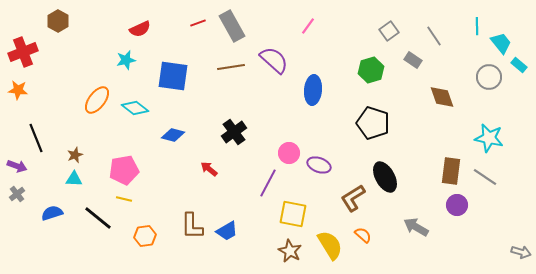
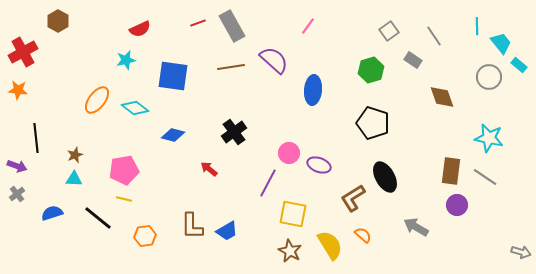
red cross at (23, 52): rotated 8 degrees counterclockwise
black line at (36, 138): rotated 16 degrees clockwise
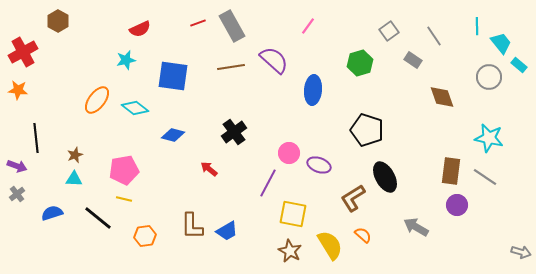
green hexagon at (371, 70): moved 11 px left, 7 px up
black pentagon at (373, 123): moved 6 px left, 7 px down
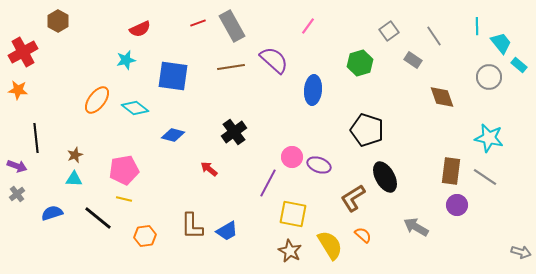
pink circle at (289, 153): moved 3 px right, 4 px down
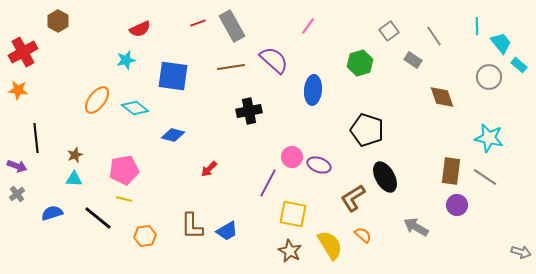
black cross at (234, 132): moved 15 px right, 21 px up; rotated 25 degrees clockwise
red arrow at (209, 169): rotated 84 degrees counterclockwise
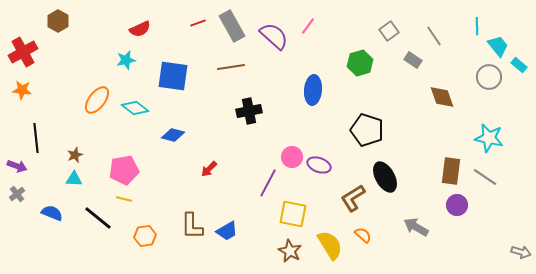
cyan trapezoid at (501, 43): moved 3 px left, 3 px down
purple semicircle at (274, 60): moved 24 px up
orange star at (18, 90): moved 4 px right
blue semicircle at (52, 213): rotated 40 degrees clockwise
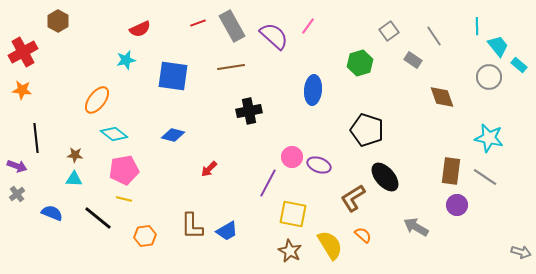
cyan diamond at (135, 108): moved 21 px left, 26 px down
brown star at (75, 155): rotated 28 degrees clockwise
black ellipse at (385, 177): rotated 12 degrees counterclockwise
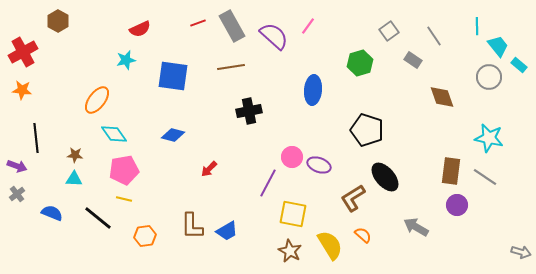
cyan diamond at (114, 134): rotated 16 degrees clockwise
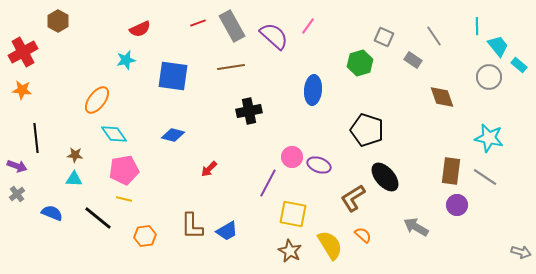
gray square at (389, 31): moved 5 px left, 6 px down; rotated 30 degrees counterclockwise
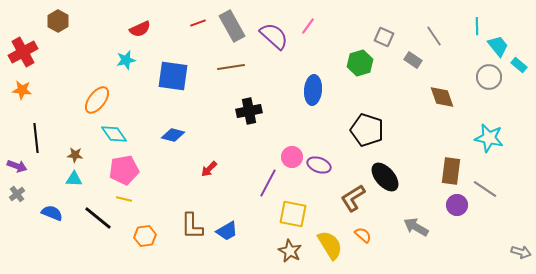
gray line at (485, 177): moved 12 px down
